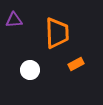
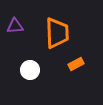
purple triangle: moved 1 px right, 6 px down
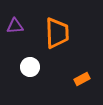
orange rectangle: moved 6 px right, 15 px down
white circle: moved 3 px up
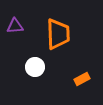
orange trapezoid: moved 1 px right, 1 px down
white circle: moved 5 px right
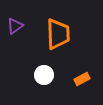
purple triangle: rotated 30 degrees counterclockwise
white circle: moved 9 px right, 8 px down
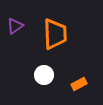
orange trapezoid: moved 3 px left
orange rectangle: moved 3 px left, 5 px down
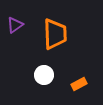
purple triangle: moved 1 px up
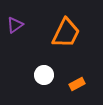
orange trapezoid: moved 11 px right, 1 px up; rotated 28 degrees clockwise
orange rectangle: moved 2 px left
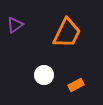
orange trapezoid: moved 1 px right
orange rectangle: moved 1 px left, 1 px down
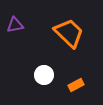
purple triangle: rotated 24 degrees clockwise
orange trapezoid: moved 2 px right; rotated 72 degrees counterclockwise
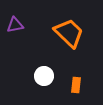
white circle: moved 1 px down
orange rectangle: rotated 56 degrees counterclockwise
